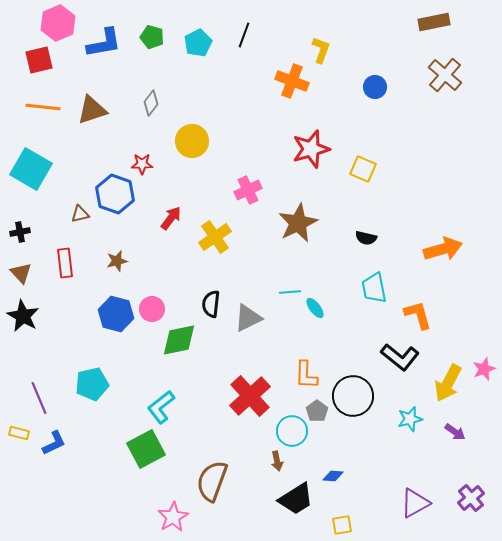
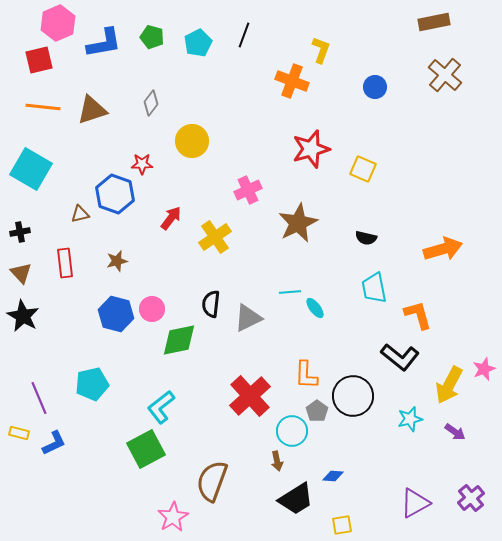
yellow arrow at (448, 383): moved 1 px right, 2 px down
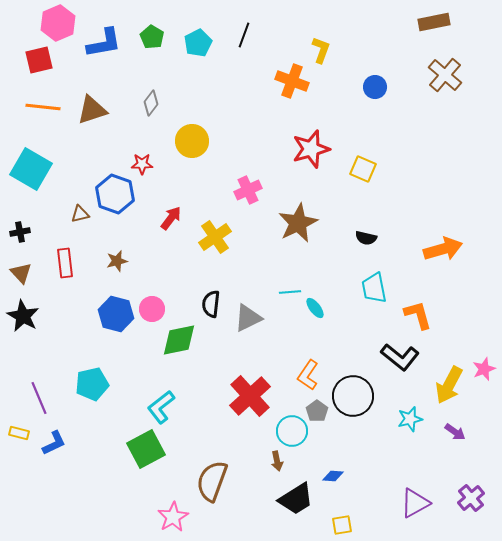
green pentagon at (152, 37): rotated 15 degrees clockwise
orange L-shape at (306, 375): moved 2 px right; rotated 32 degrees clockwise
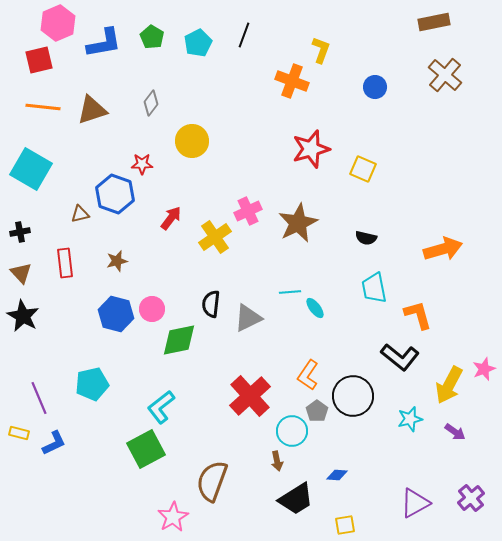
pink cross at (248, 190): moved 21 px down
blue diamond at (333, 476): moved 4 px right, 1 px up
yellow square at (342, 525): moved 3 px right
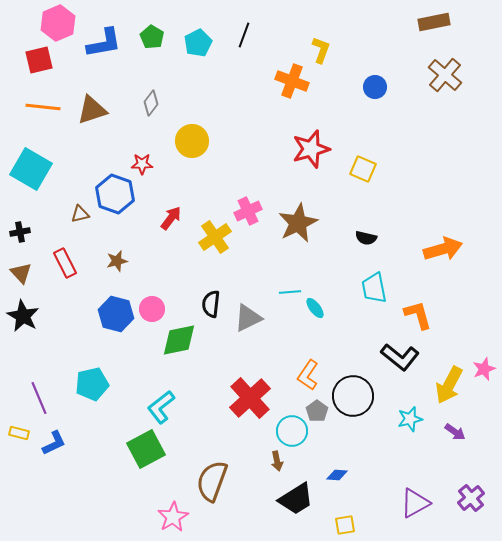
red rectangle at (65, 263): rotated 20 degrees counterclockwise
red cross at (250, 396): moved 2 px down
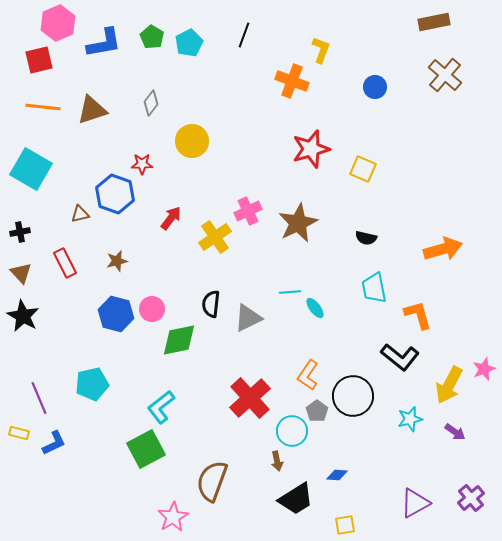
cyan pentagon at (198, 43): moved 9 px left
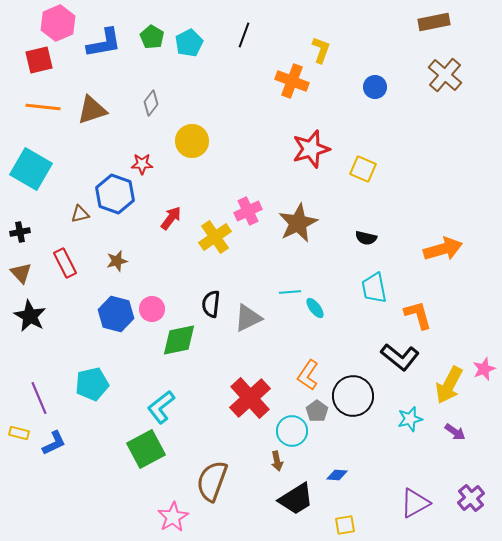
black star at (23, 316): moved 7 px right
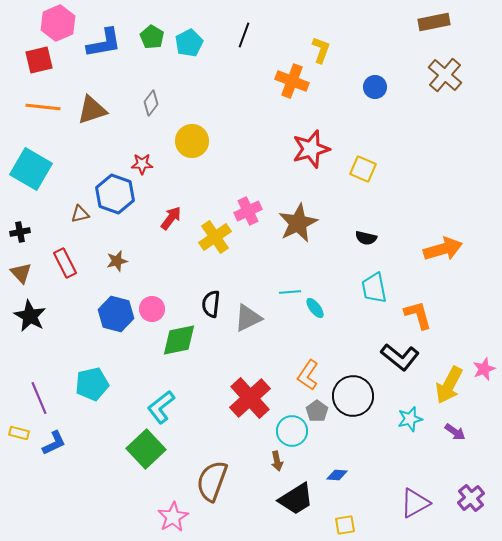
green square at (146, 449): rotated 15 degrees counterclockwise
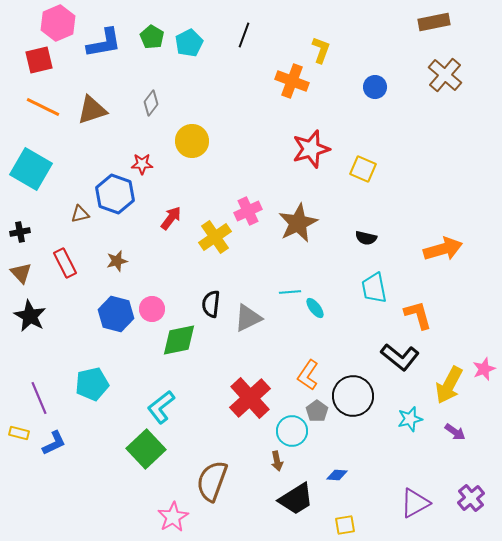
orange line at (43, 107): rotated 20 degrees clockwise
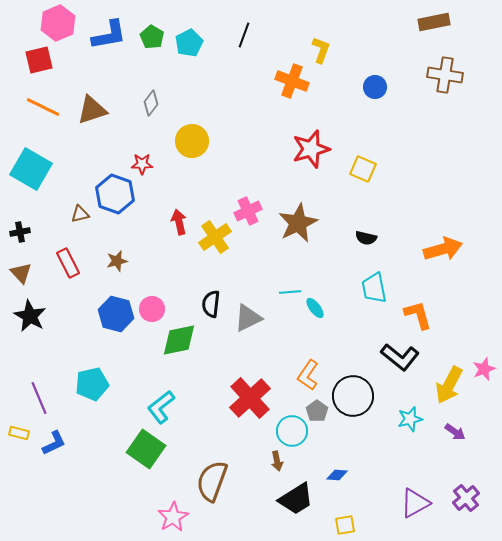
blue L-shape at (104, 43): moved 5 px right, 8 px up
brown cross at (445, 75): rotated 32 degrees counterclockwise
red arrow at (171, 218): moved 8 px right, 4 px down; rotated 50 degrees counterclockwise
red rectangle at (65, 263): moved 3 px right
green square at (146, 449): rotated 12 degrees counterclockwise
purple cross at (471, 498): moved 5 px left
